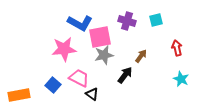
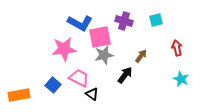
purple cross: moved 3 px left
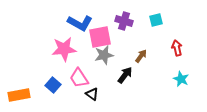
pink trapezoid: rotated 150 degrees counterclockwise
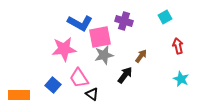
cyan square: moved 9 px right, 3 px up; rotated 16 degrees counterclockwise
red arrow: moved 1 px right, 2 px up
orange rectangle: rotated 10 degrees clockwise
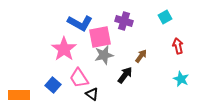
pink star: rotated 30 degrees counterclockwise
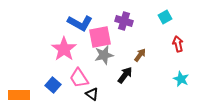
red arrow: moved 2 px up
brown arrow: moved 1 px left, 1 px up
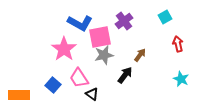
purple cross: rotated 36 degrees clockwise
